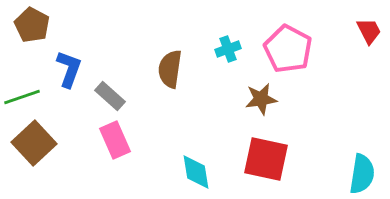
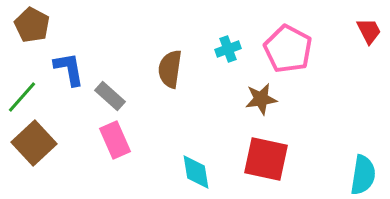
blue L-shape: rotated 30 degrees counterclockwise
green line: rotated 30 degrees counterclockwise
cyan semicircle: moved 1 px right, 1 px down
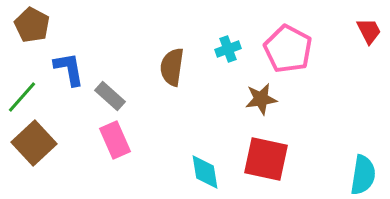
brown semicircle: moved 2 px right, 2 px up
cyan diamond: moved 9 px right
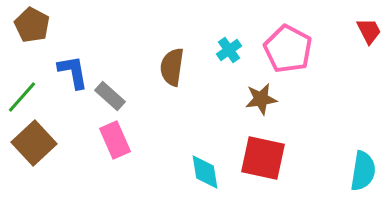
cyan cross: moved 1 px right, 1 px down; rotated 15 degrees counterclockwise
blue L-shape: moved 4 px right, 3 px down
red square: moved 3 px left, 1 px up
cyan semicircle: moved 4 px up
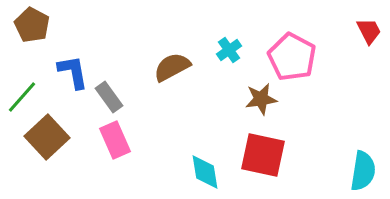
pink pentagon: moved 4 px right, 8 px down
brown semicircle: rotated 54 degrees clockwise
gray rectangle: moved 1 px left, 1 px down; rotated 12 degrees clockwise
brown square: moved 13 px right, 6 px up
red square: moved 3 px up
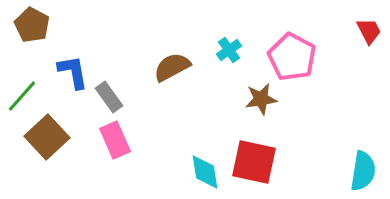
green line: moved 1 px up
red square: moved 9 px left, 7 px down
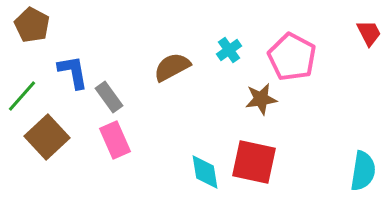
red trapezoid: moved 2 px down
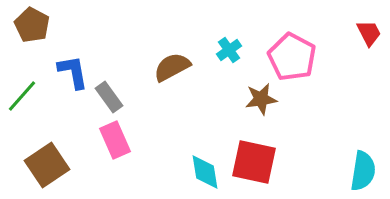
brown square: moved 28 px down; rotated 9 degrees clockwise
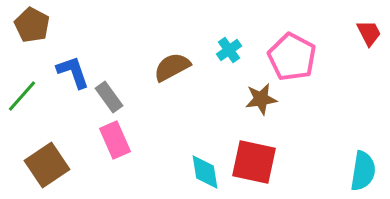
blue L-shape: rotated 9 degrees counterclockwise
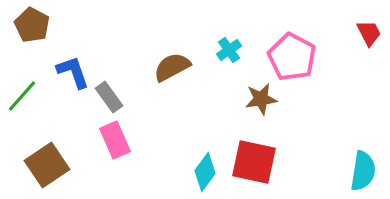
cyan diamond: rotated 45 degrees clockwise
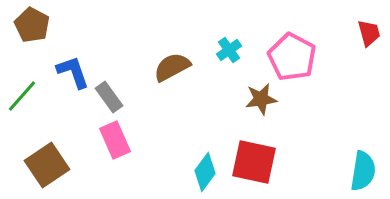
red trapezoid: rotated 12 degrees clockwise
